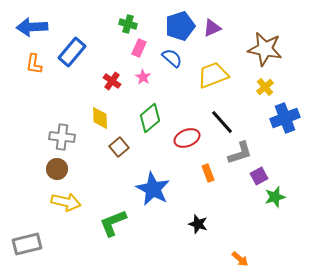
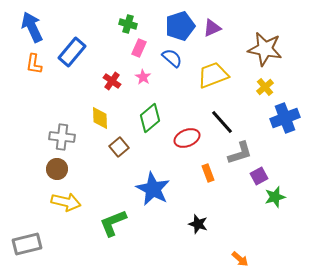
blue arrow: rotated 68 degrees clockwise
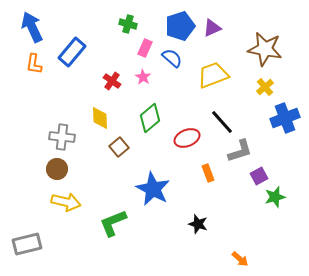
pink rectangle: moved 6 px right
gray L-shape: moved 2 px up
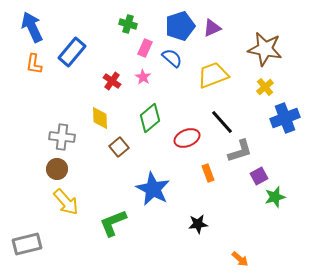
yellow arrow: rotated 36 degrees clockwise
black star: rotated 24 degrees counterclockwise
